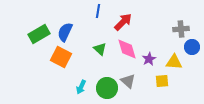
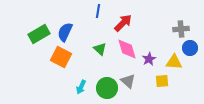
red arrow: moved 1 px down
blue circle: moved 2 px left, 1 px down
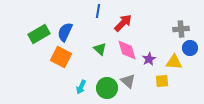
pink diamond: moved 1 px down
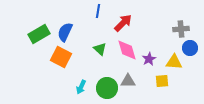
gray triangle: rotated 42 degrees counterclockwise
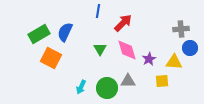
green triangle: rotated 16 degrees clockwise
orange square: moved 10 px left, 1 px down
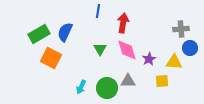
red arrow: rotated 36 degrees counterclockwise
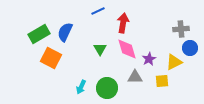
blue line: rotated 56 degrees clockwise
pink diamond: moved 1 px up
yellow triangle: rotated 30 degrees counterclockwise
gray triangle: moved 7 px right, 4 px up
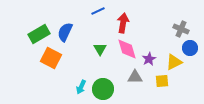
gray cross: rotated 28 degrees clockwise
green circle: moved 4 px left, 1 px down
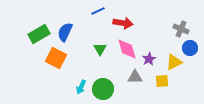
red arrow: rotated 90 degrees clockwise
orange square: moved 5 px right
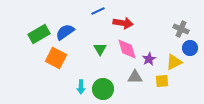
blue semicircle: rotated 30 degrees clockwise
cyan arrow: rotated 24 degrees counterclockwise
